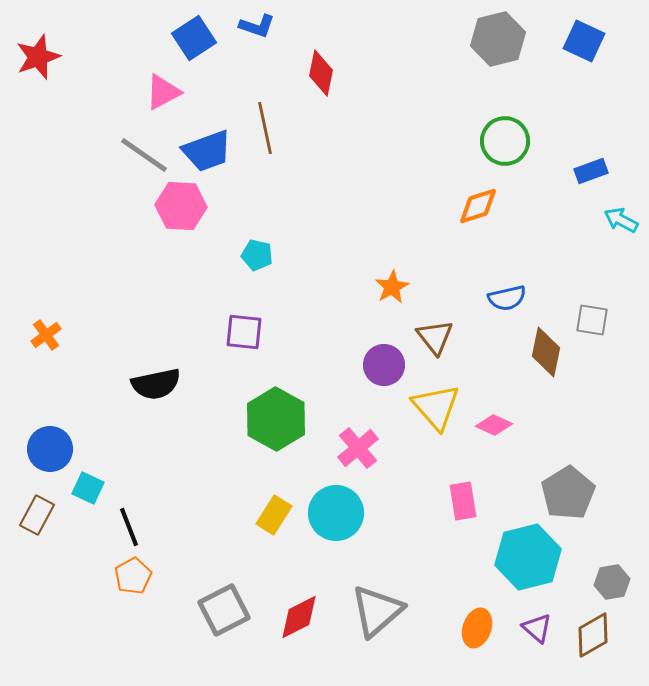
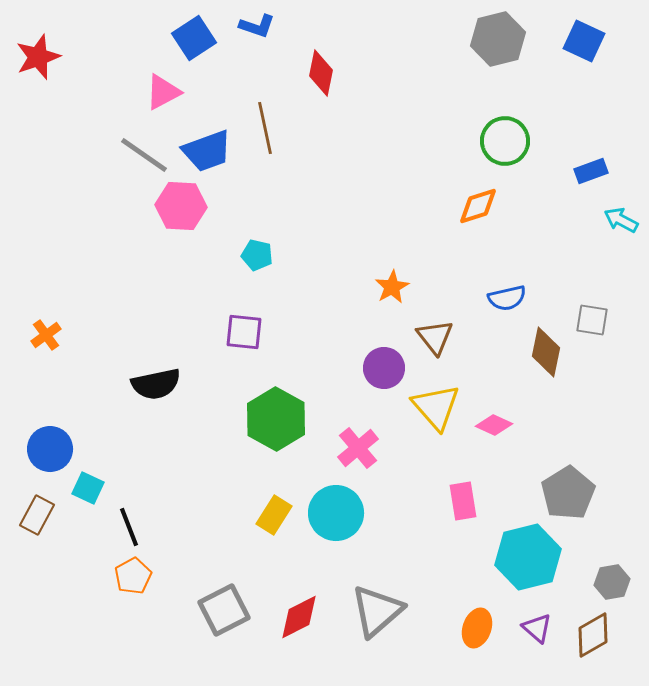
purple circle at (384, 365): moved 3 px down
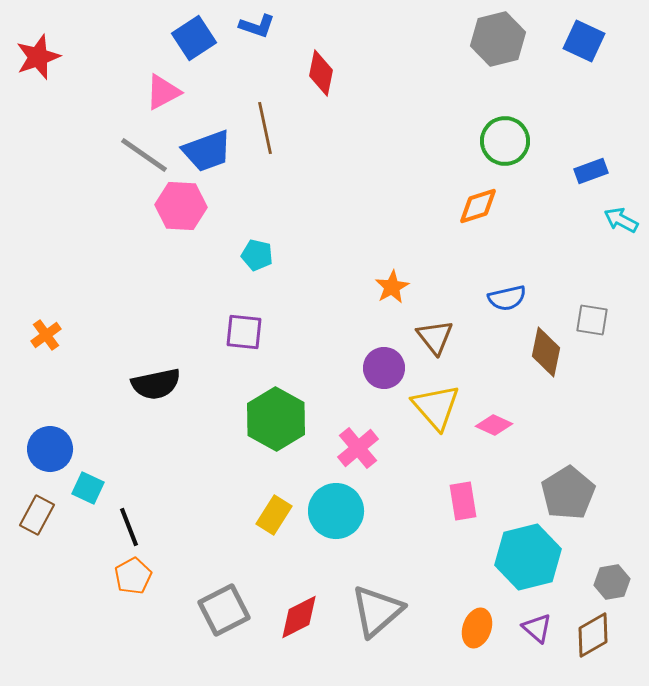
cyan circle at (336, 513): moved 2 px up
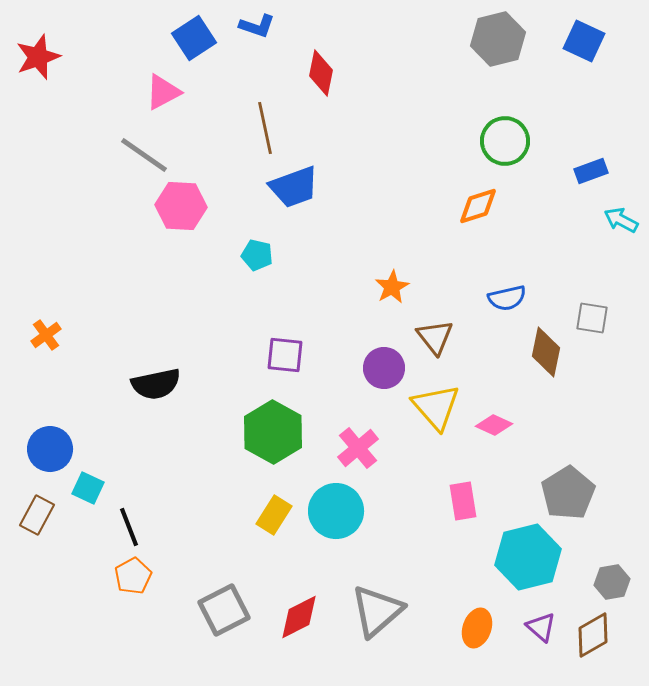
blue trapezoid at (207, 151): moved 87 px right, 36 px down
gray square at (592, 320): moved 2 px up
purple square at (244, 332): moved 41 px right, 23 px down
green hexagon at (276, 419): moved 3 px left, 13 px down
purple triangle at (537, 628): moved 4 px right, 1 px up
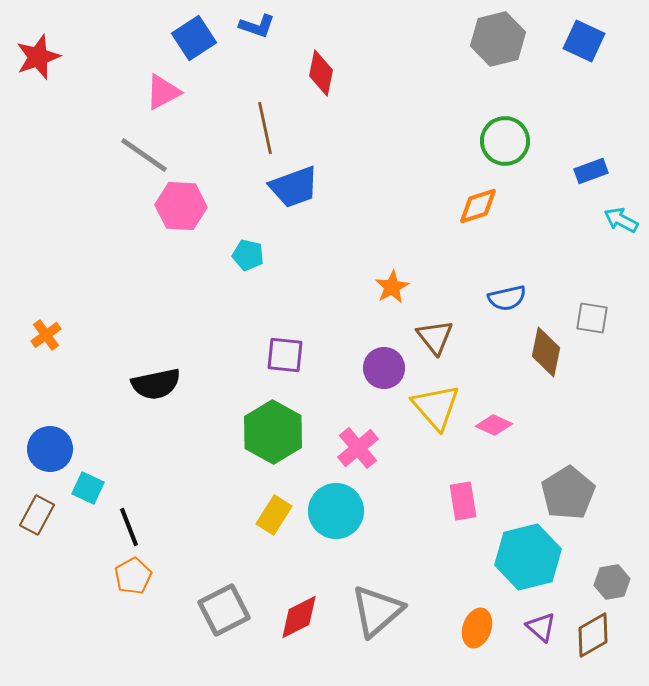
cyan pentagon at (257, 255): moved 9 px left
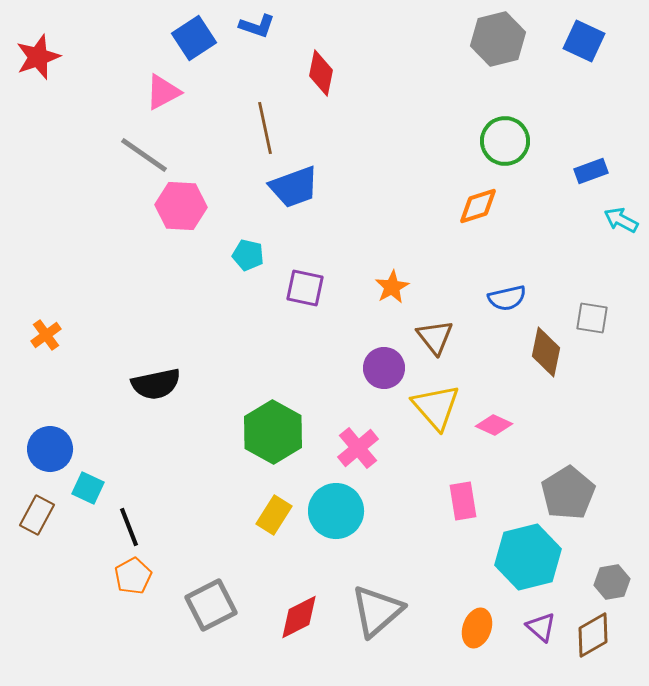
purple square at (285, 355): moved 20 px right, 67 px up; rotated 6 degrees clockwise
gray square at (224, 610): moved 13 px left, 5 px up
